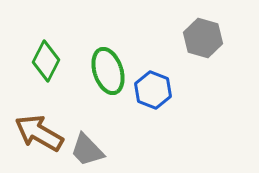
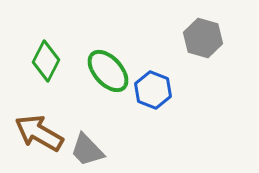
green ellipse: rotated 24 degrees counterclockwise
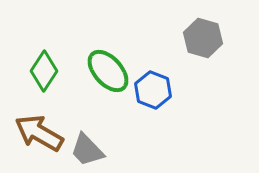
green diamond: moved 2 px left, 10 px down; rotated 6 degrees clockwise
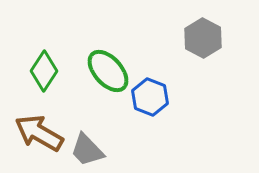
gray hexagon: rotated 12 degrees clockwise
blue hexagon: moved 3 px left, 7 px down
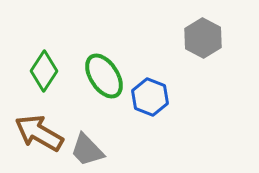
green ellipse: moved 4 px left, 5 px down; rotated 9 degrees clockwise
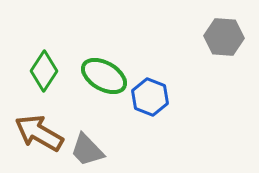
gray hexagon: moved 21 px right, 1 px up; rotated 24 degrees counterclockwise
green ellipse: rotated 27 degrees counterclockwise
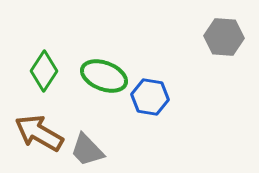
green ellipse: rotated 9 degrees counterclockwise
blue hexagon: rotated 12 degrees counterclockwise
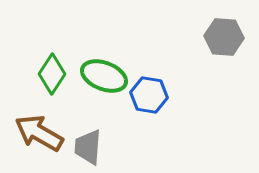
green diamond: moved 8 px right, 3 px down
blue hexagon: moved 1 px left, 2 px up
gray trapezoid: moved 1 px right, 3 px up; rotated 48 degrees clockwise
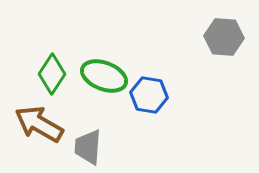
brown arrow: moved 9 px up
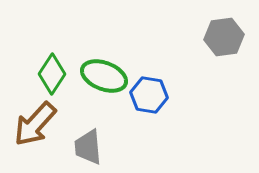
gray hexagon: rotated 12 degrees counterclockwise
brown arrow: moved 4 px left; rotated 78 degrees counterclockwise
gray trapezoid: rotated 9 degrees counterclockwise
